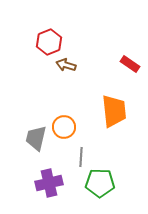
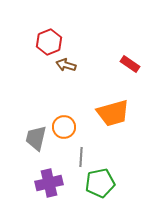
orange trapezoid: moved 1 px left, 2 px down; rotated 80 degrees clockwise
green pentagon: rotated 12 degrees counterclockwise
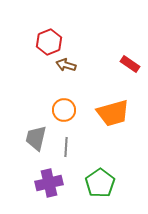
orange circle: moved 17 px up
gray line: moved 15 px left, 10 px up
green pentagon: rotated 24 degrees counterclockwise
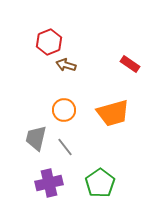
gray line: moved 1 px left; rotated 42 degrees counterclockwise
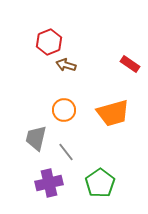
gray line: moved 1 px right, 5 px down
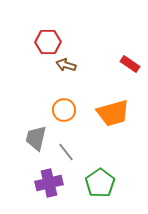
red hexagon: moved 1 px left; rotated 20 degrees clockwise
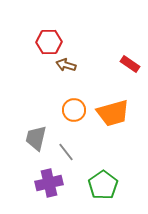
red hexagon: moved 1 px right
orange circle: moved 10 px right
green pentagon: moved 3 px right, 2 px down
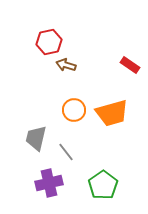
red hexagon: rotated 10 degrees counterclockwise
red rectangle: moved 1 px down
orange trapezoid: moved 1 px left
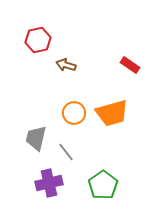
red hexagon: moved 11 px left, 2 px up
orange circle: moved 3 px down
